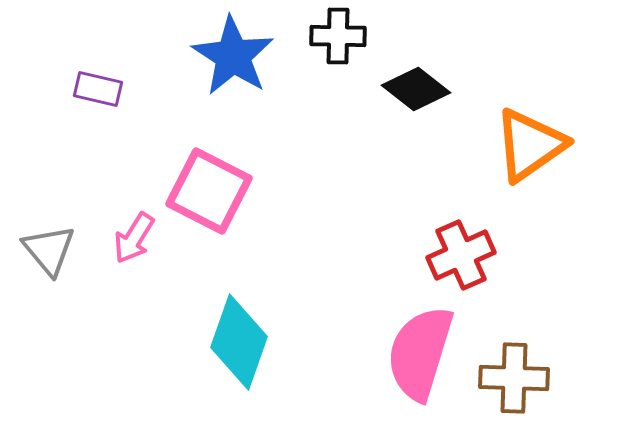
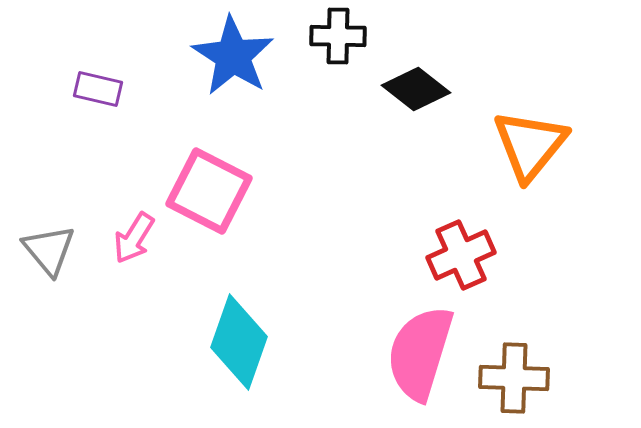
orange triangle: rotated 16 degrees counterclockwise
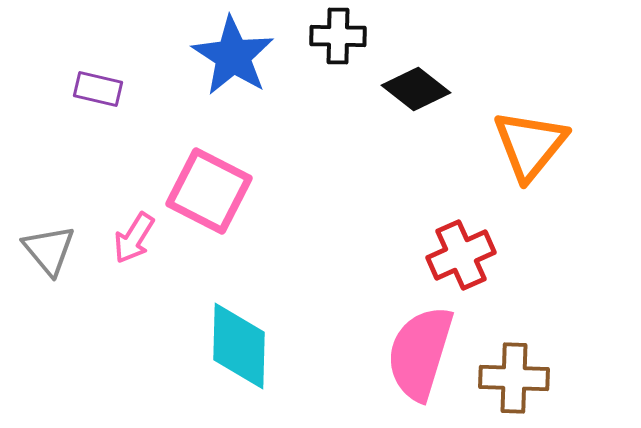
cyan diamond: moved 4 px down; rotated 18 degrees counterclockwise
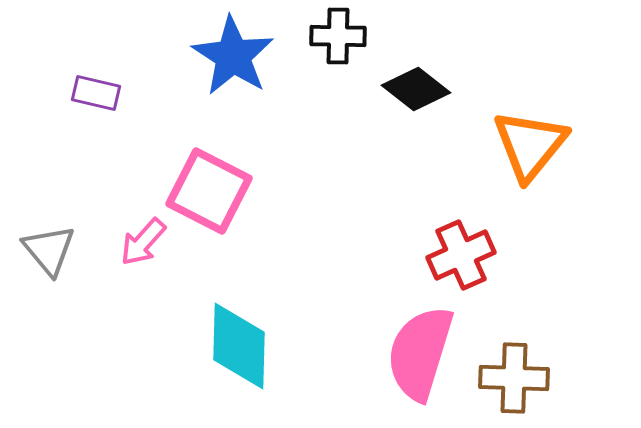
purple rectangle: moved 2 px left, 4 px down
pink arrow: moved 9 px right, 4 px down; rotated 10 degrees clockwise
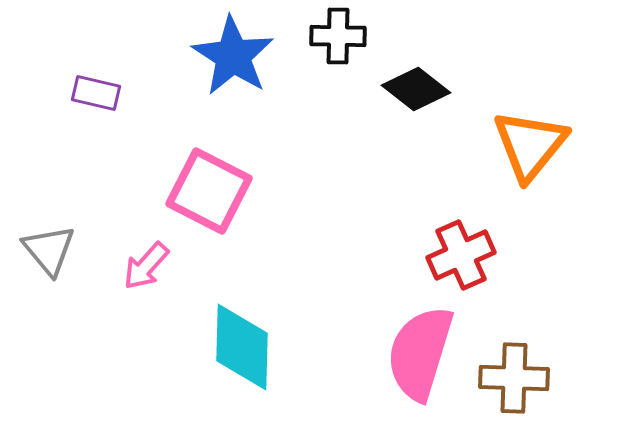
pink arrow: moved 3 px right, 24 px down
cyan diamond: moved 3 px right, 1 px down
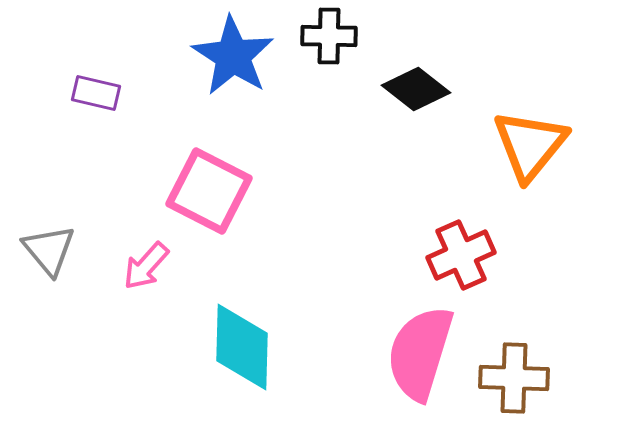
black cross: moved 9 px left
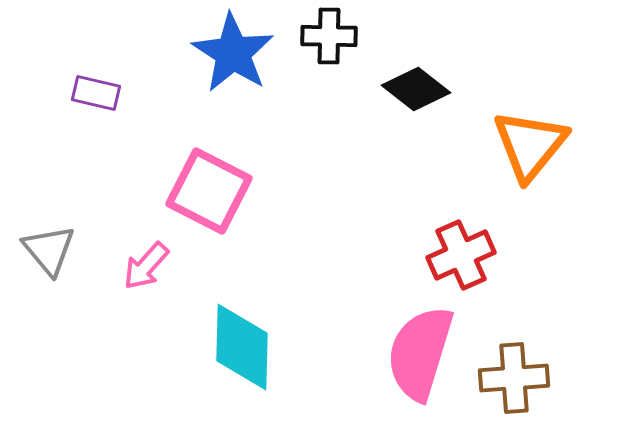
blue star: moved 3 px up
brown cross: rotated 6 degrees counterclockwise
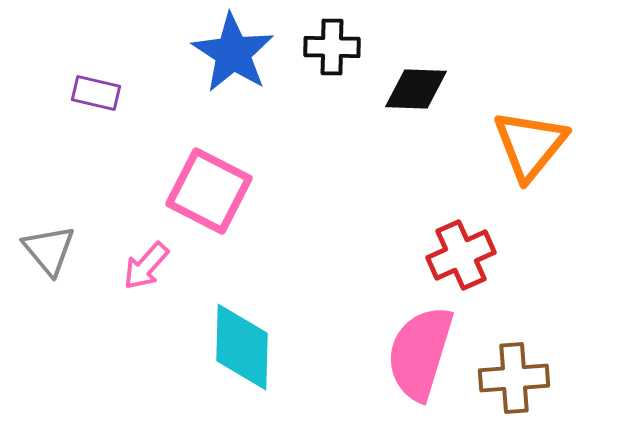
black cross: moved 3 px right, 11 px down
black diamond: rotated 36 degrees counterclockwise
